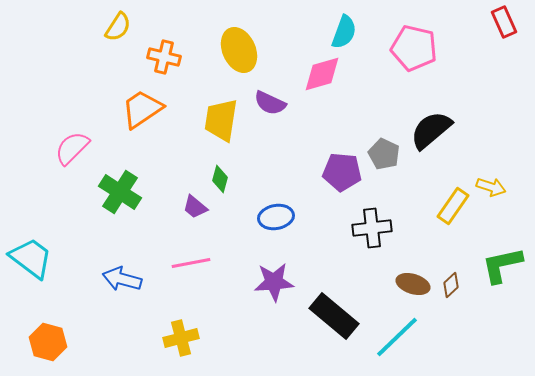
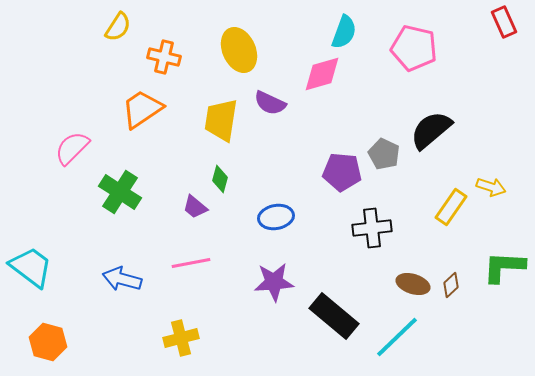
yellow rectangle: moved 2 px left, 1 px down
cyan trapezoid: moved 9 px down
green L-shape: moved 2 px right, 2 px down; rotated 15 degrees clockwise
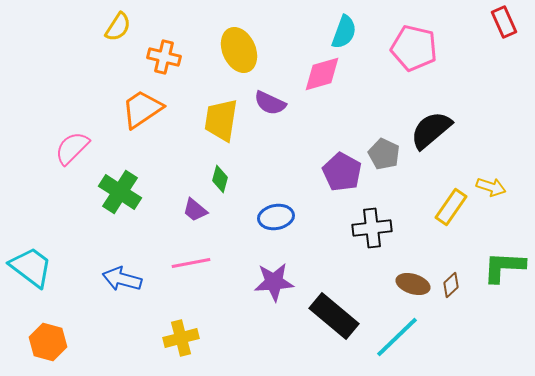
purple pentagon: rotated 24 degrees clockwise
purple trapezoid: moved 3 px down
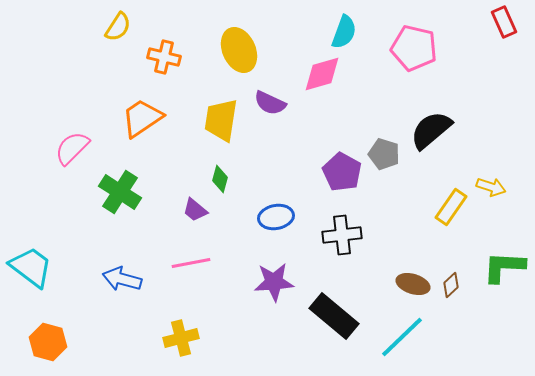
orange trapezoid: moved 9 px down
gray pentagon: rotated 8 degrees counterclockwise
black cross: moved 30 px left, 7 px down
cyan line: moved 5 px right
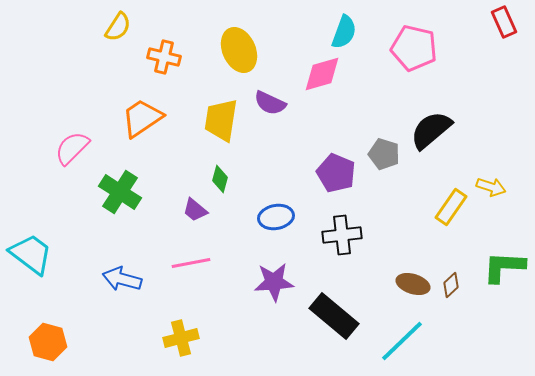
purple pentagon: moved 6 px left, 1 px down; rotated 6 degrees counterclockwise
cyan trapezoid: moved 13 px up
cyan line: moved 4 px down
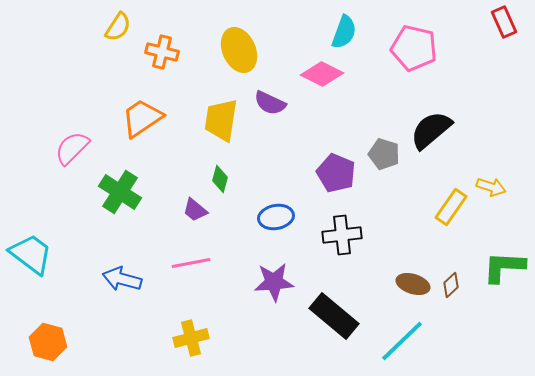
orange cross: moved 2 px left, 5 px up
pink diamond: rotated 42 degrees clockwise
yellow cross: moved 10 px right
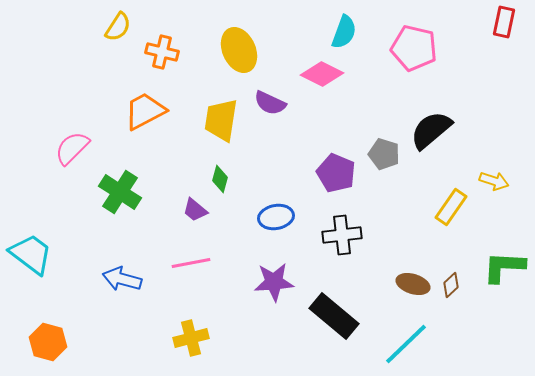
red rectangle: rotated 36 degrees clockwise
orange trapezoid: moved 3 px right, 7 px up; rotated 6 degrees clockwise
yellow arrow: moved 3 px right, 6 px up
cyan line: moved 4 px right, 3 px down
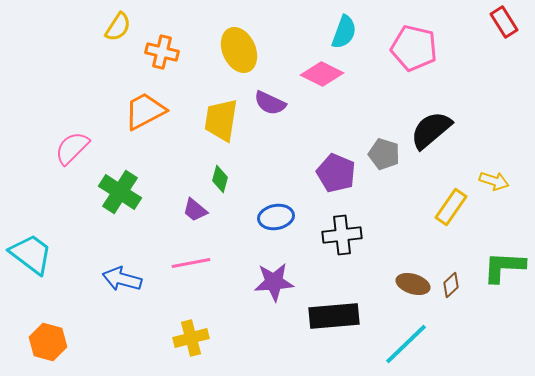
red rectangle: rotated 44 degrees counterclockwise
black rectangle: rotated 45 degrees counterclockwise
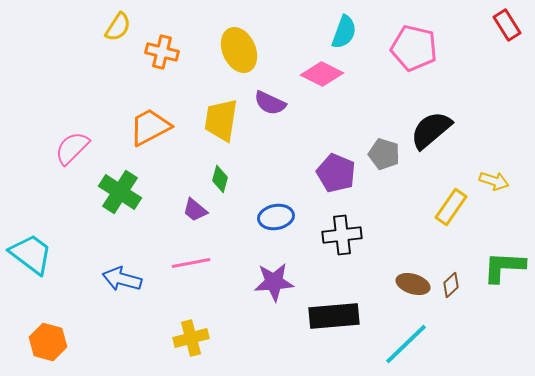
red rectangle: moved 3 px right, 3 px down
orange trapezoid: moved 5 px right, 16 px down
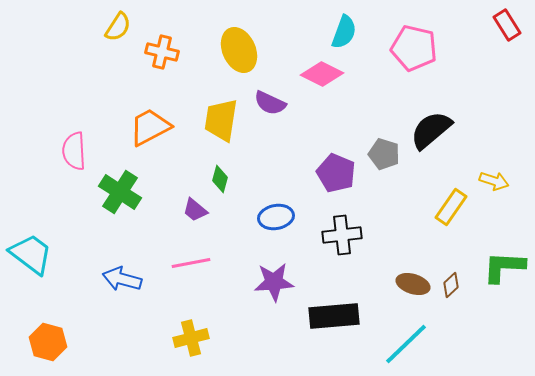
pink semicircle: moved 2 px right, 3 px down; rotated 48 degrees counterclockwise
